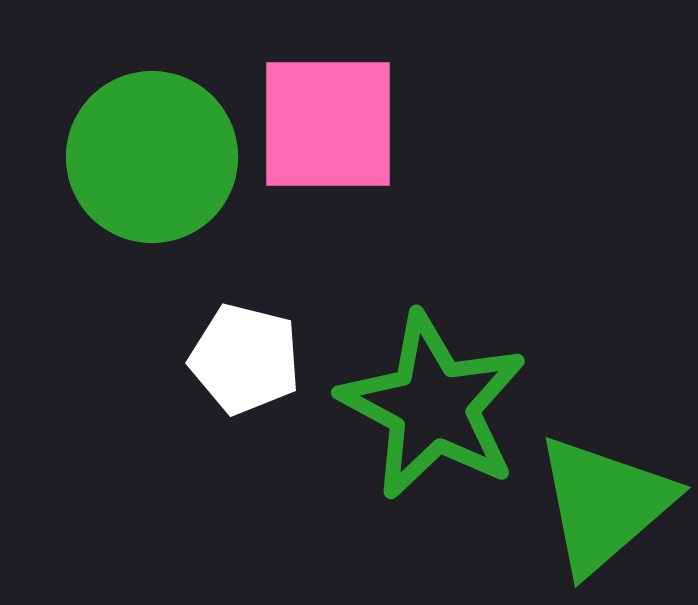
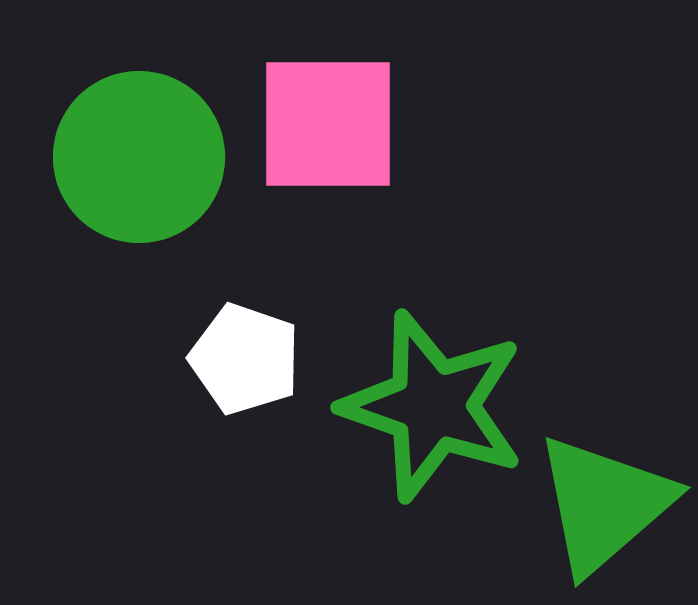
green circle: moved 13 px left
white pentagon: rotated 5 degrees clockwise
green star: rotated 9 degrees counterclockwise
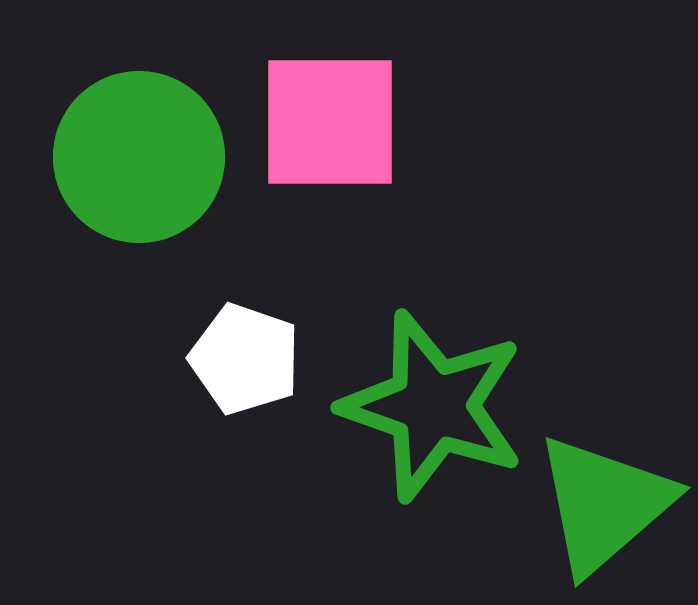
pink square: moved 2 px right, 2 px up
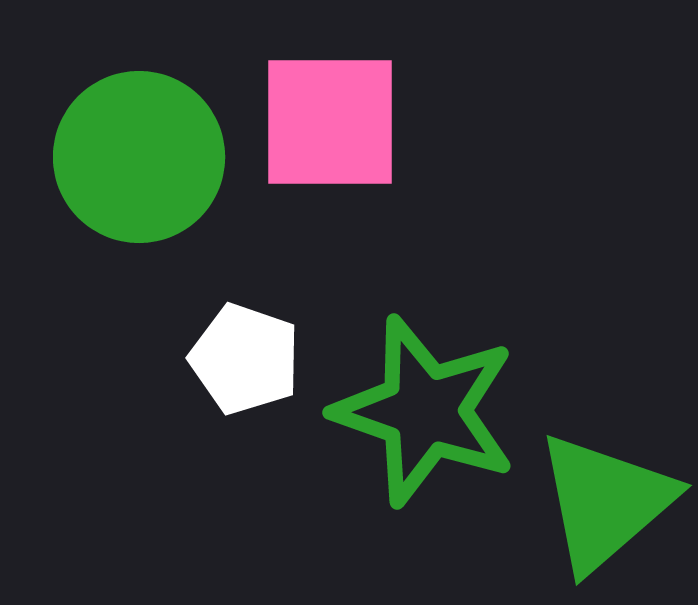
green star: moved 8 px left, 5 px down
green triangle: moved 1 px right, 2 px up
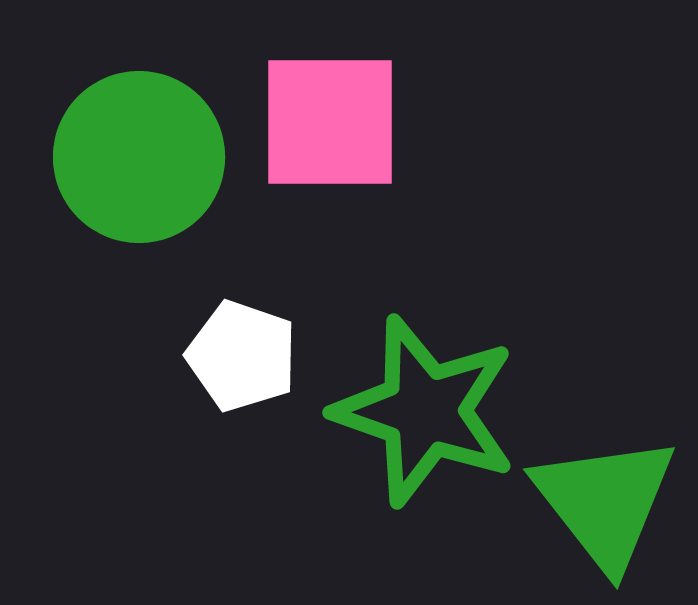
white pentagon: moved 3 px left, 3 px up
green triangle: rotated 27 degrees counterclockwise
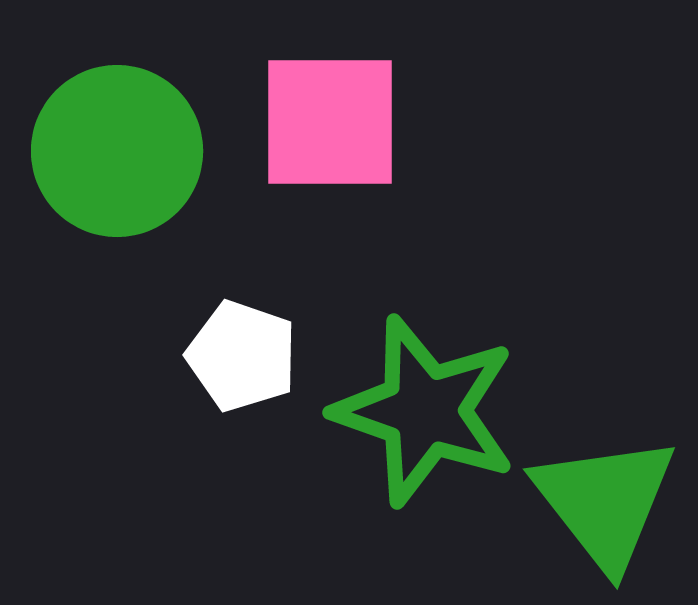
green circle: moved 22 px left, 6 px up
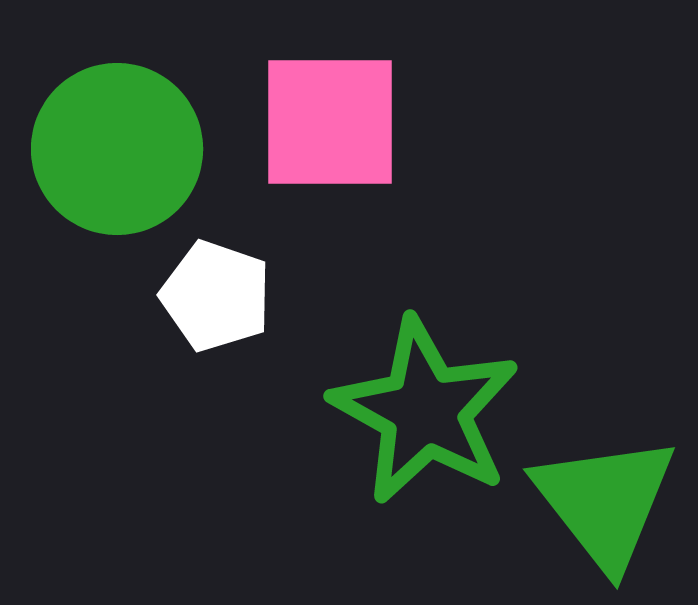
green circle: moved 2 px up
white pentagon: moved 26 px left, 60 px up
green star: rotated 10 degrees clockwise
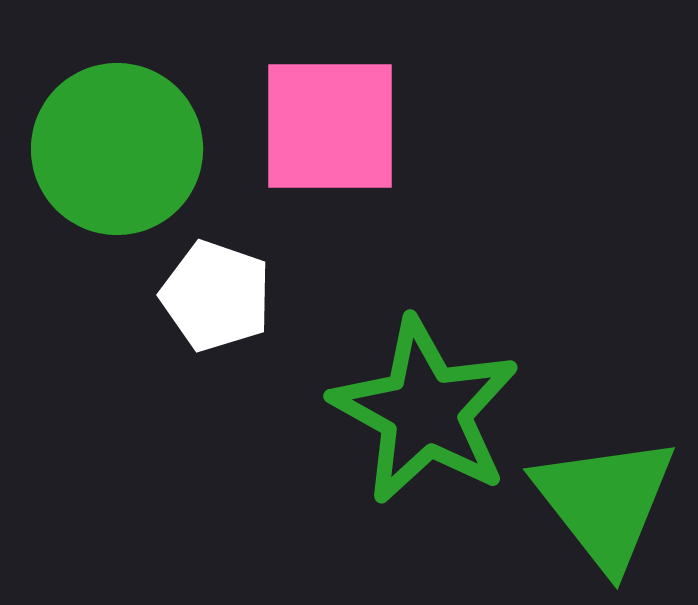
pink square: moved 4 px down
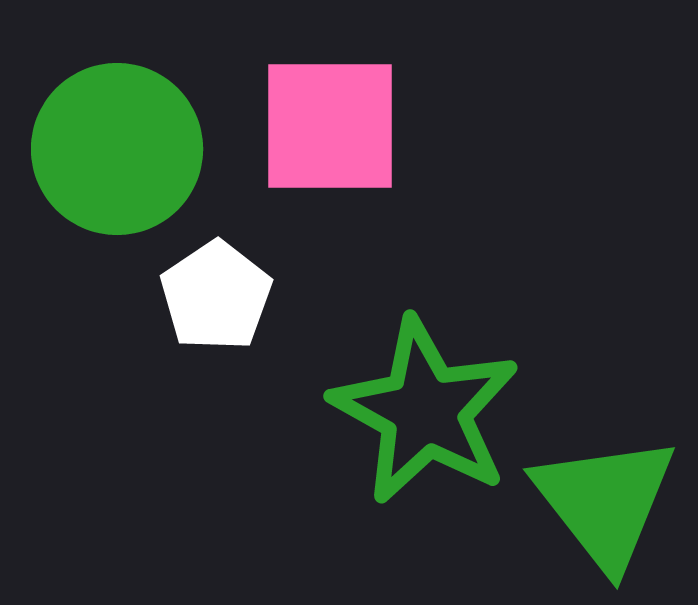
white pentagon: rotated 19 degrees clockwise
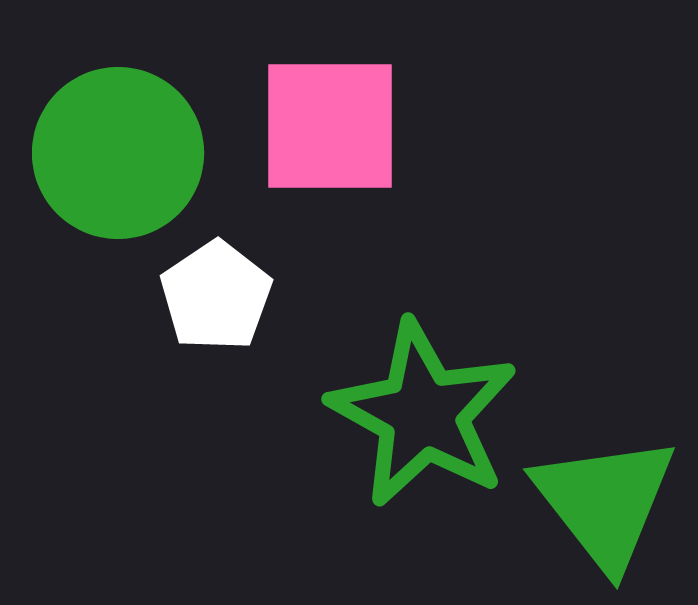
green circle: moved 1 px right, 4 px down
green star: moved 2 px left, 3 px down
